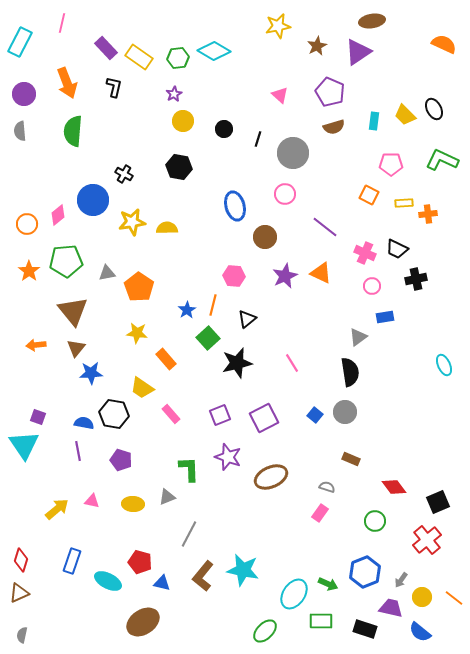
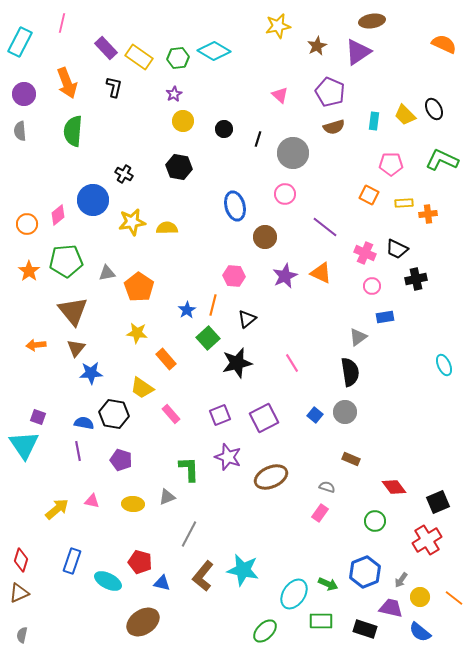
red cross at (427, 540): rotated 8 degrees clockwise
yellow circle at (422, 597): moved 2 px left
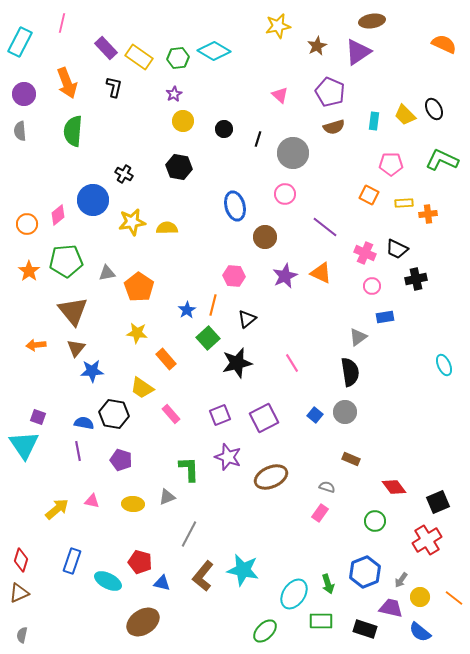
blue star at (91, 373): moved 1 px right, 2 px up
green arrow at (328, 584): rotated 48 degrees clockwise
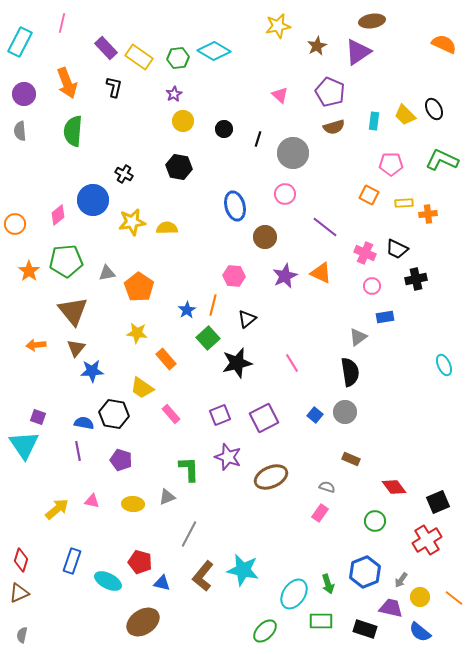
orange circle at (27, 224): moved 12 px left
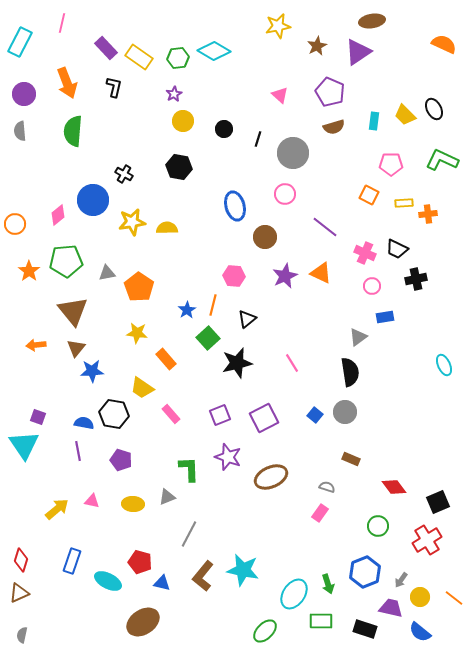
green circle at (375, 521): moved 3 px right, 5 px down
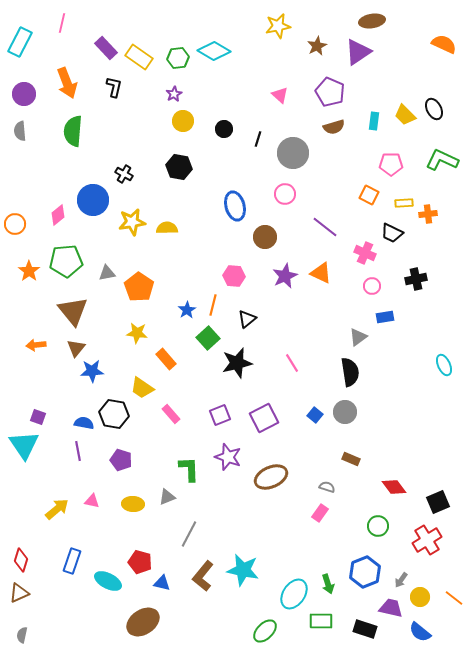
black trapezoid at (397, 249): moved 5 px left, 16 px up
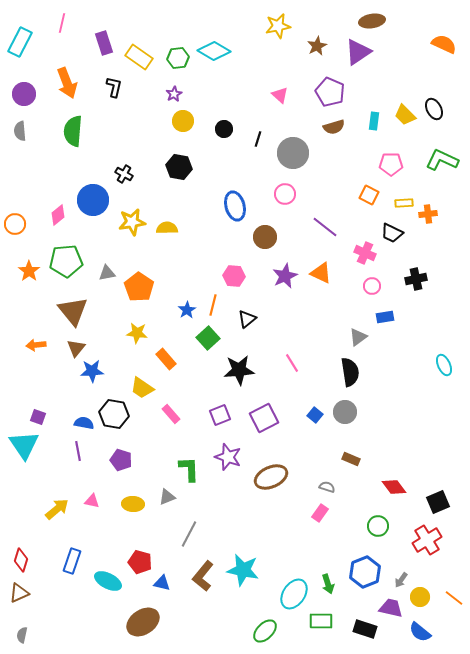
purple rectangle at (106, 48): moved 2 px left, 5 px up; rotated 25 degrees clockwise
black star at (237, 363): moved 2 px right, 7 px down; rotated 8 degrees clockwise
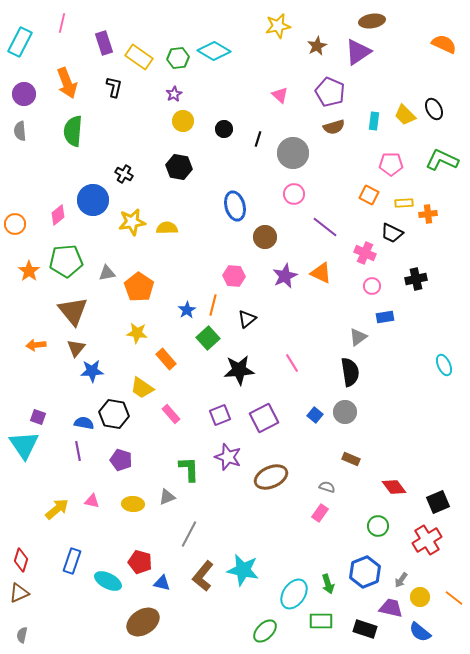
pink circle at (285, 194): moved 9 px right
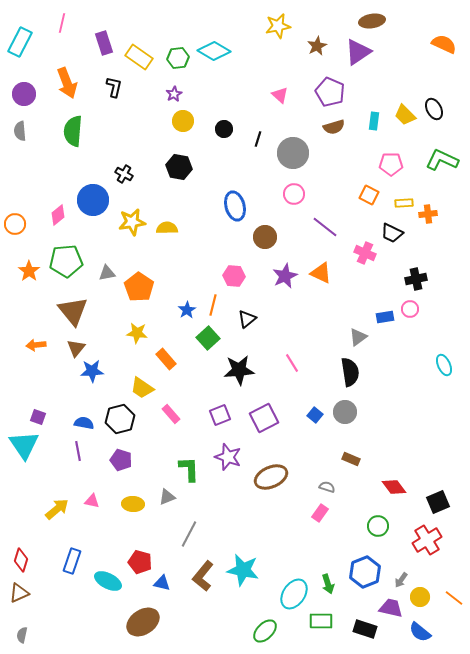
pink circle at (372, 286): moved 38 px right, 23 px down
black hexagon at (114, 414): moved 6 px right, 5 px down; rotated 24 degrees counterclockwise
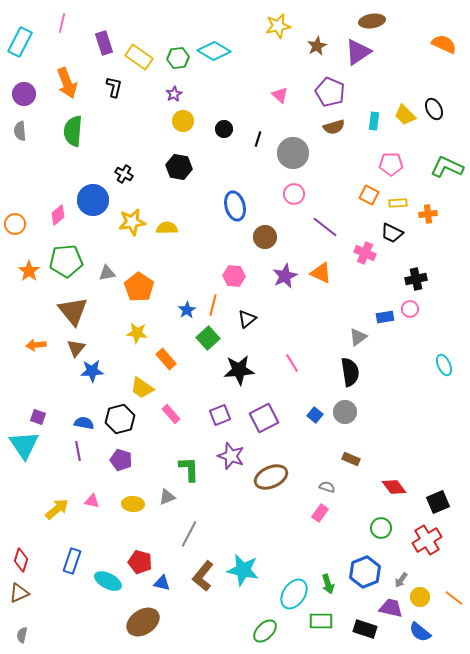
green L-shape at (442, 160): moved 5 px right, 7 px down
yellow rectangle at (404, 203): moved 6 px left
purple star at (228, 457): moved 3 px right, 1 px up
green circle at (378, 526): moved 3 px right, 2 px down
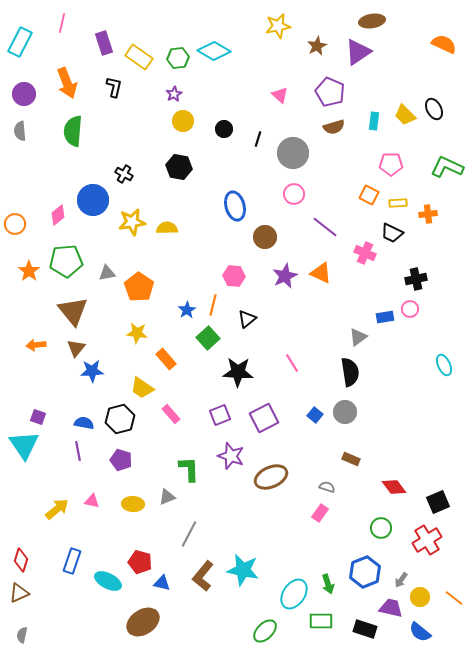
black star at (239, 370): moved 1 px left, 2 px down; rotated 8 degrees clockwise
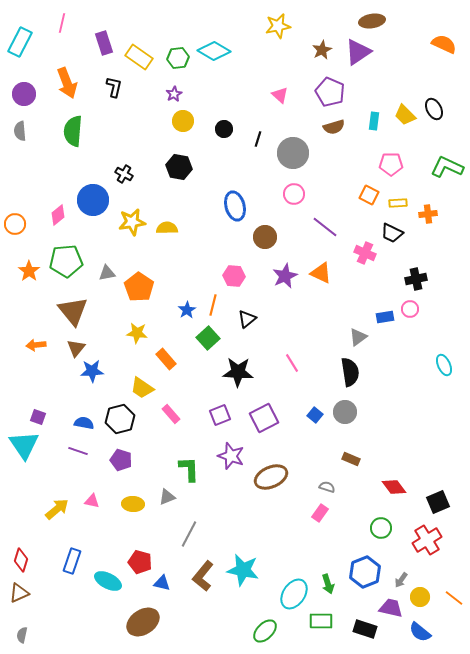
brown star at (317, 46): moved 5 px right, 4 px down
purple line at (78, 451): rotated 60 degrees counterclockwise
